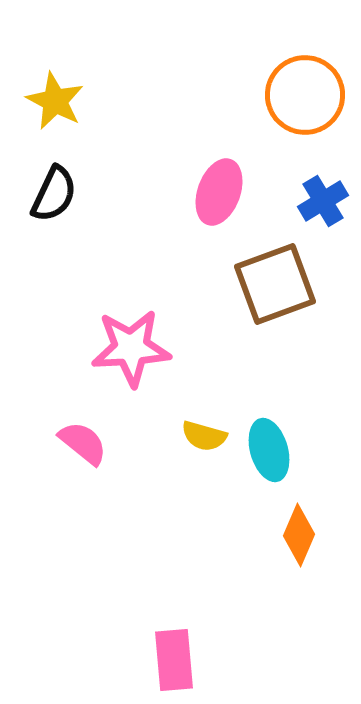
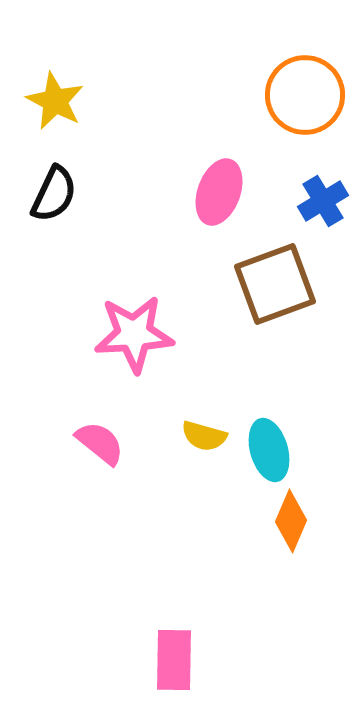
pink star: moved 3 px right, 14 px up
pink semicircle: moved 17 px right
orange diamond: moved 8 px left, 14 px up
pink rectangle: rotated 6 degrees clockwise
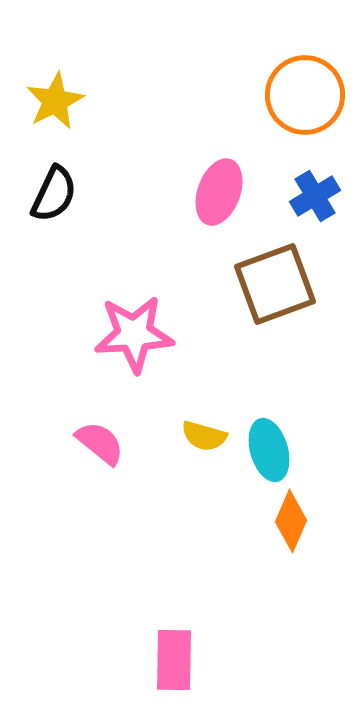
yellow star: rotated 18 degrees clockwise
blue cross: moved 8 px left, 5 px up
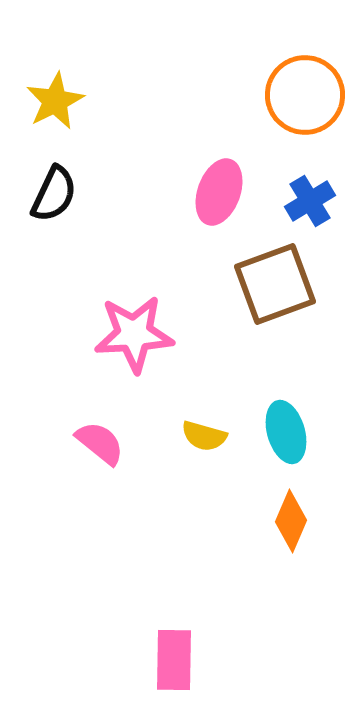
blue cross: moved 5 px left, 5 px down
cyan ellipse: moved 17 px right, 18 px up
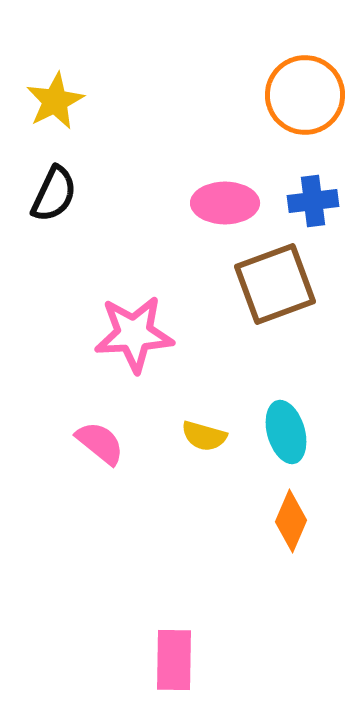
pink ellipse: moved 6 px right, 11 px down; rotated 70 degrees clockwise
blue cross: moved 3 px right; rotated 24 degrees clockwise
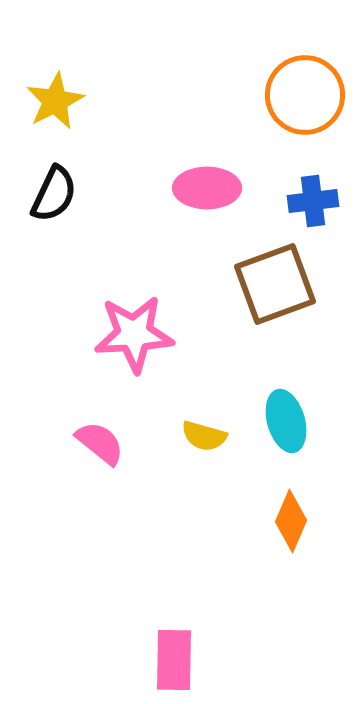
pink ellipse: moved 18 px left, 15 px up
cyan ellipse: moved 11 px up
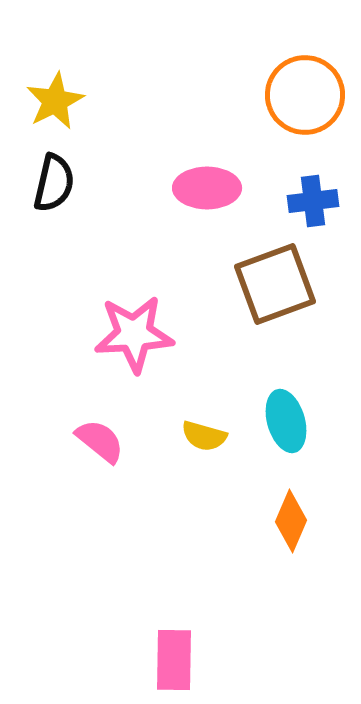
black semicircle: moved 11 px up; rotated 12 degrees counterclockwise
pink semicircle: moved 2 px up
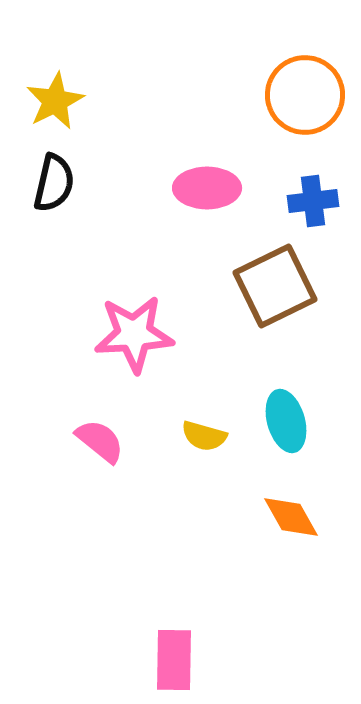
brown square: moved 2 px down; rotated 6 degrees counterclockwise
orange diamond: moved 4 px up; rotated 52 degrees counterclockwise
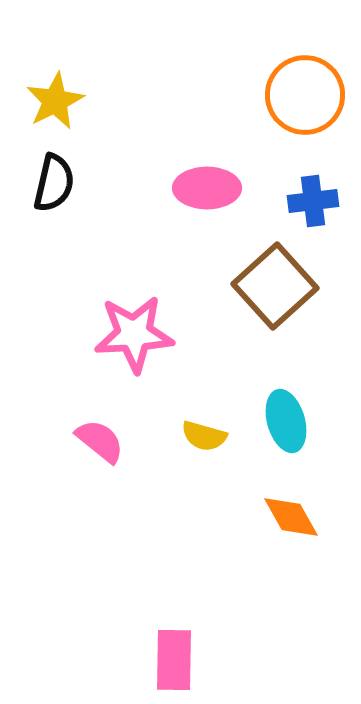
brown square: rotated 16 degrees counterclockwise
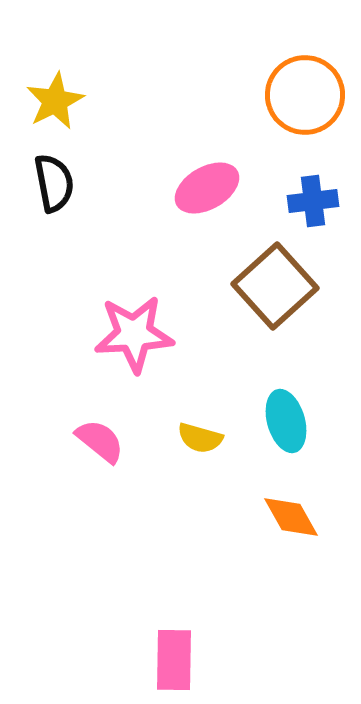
black semicircle: rotated 24 degrees counterclockwise
pink ellipse: rotated 30 degrees counterclockwise
yellow semicircle: moved 4 px left, 2 px down
